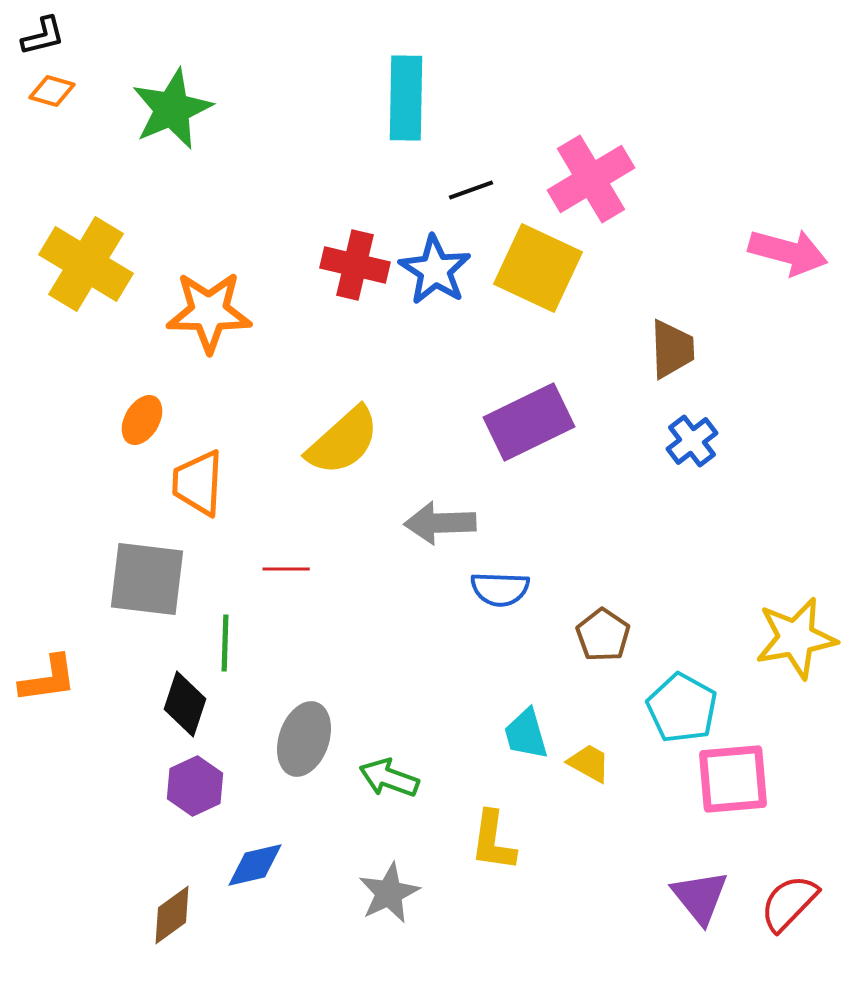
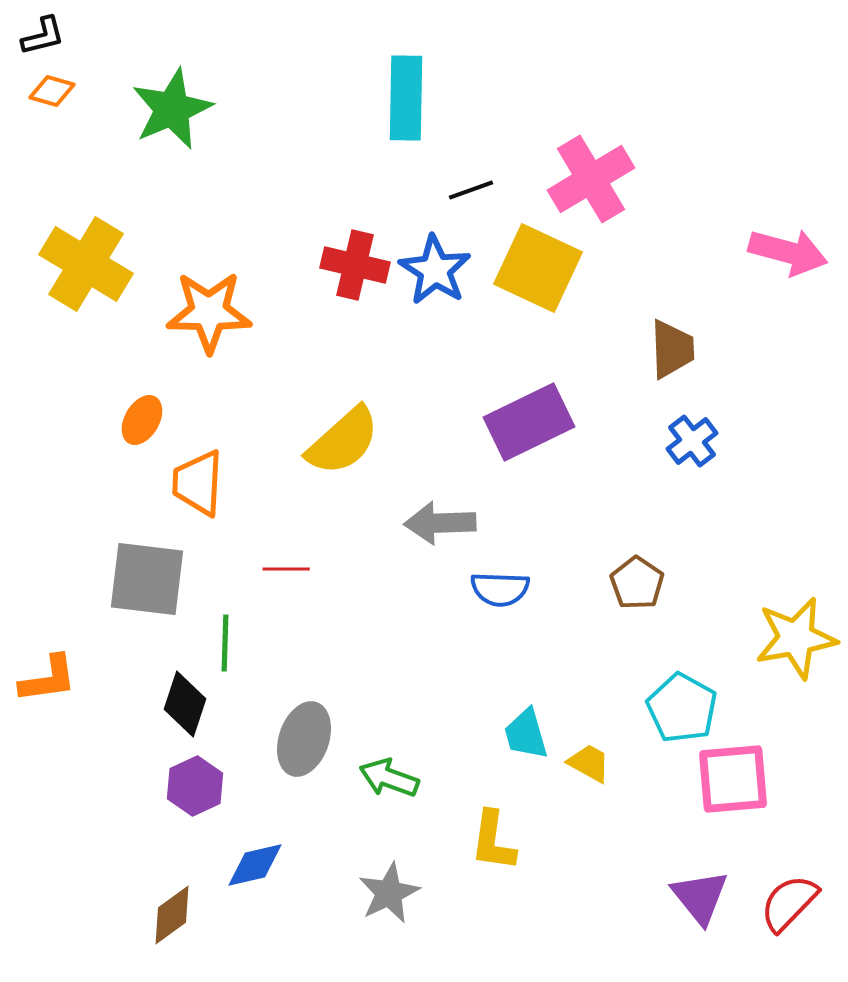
brown pentagon: moved 34 px right, 52 px up
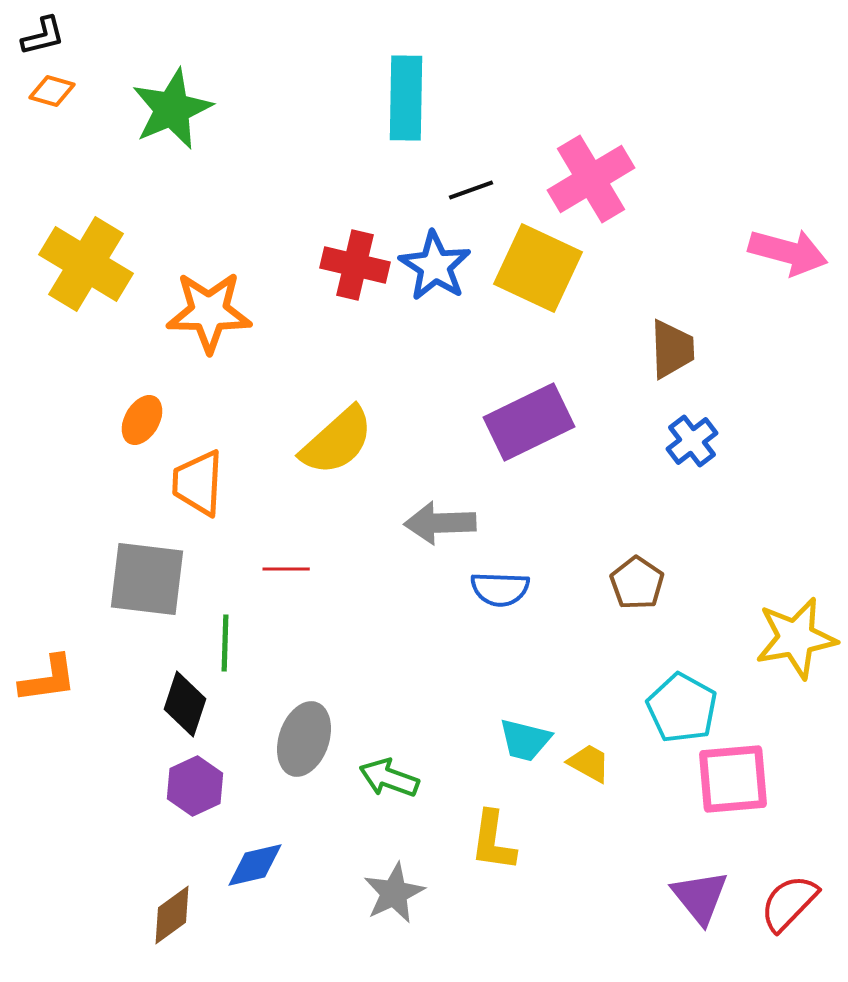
blue star: moved 4 px up
yellow semicircle: moved 6 px left
cyan trapezoid: moved 1 px left, 6 px down; rotated 60 degrees counterclockwise
gray star: moved 5 px right
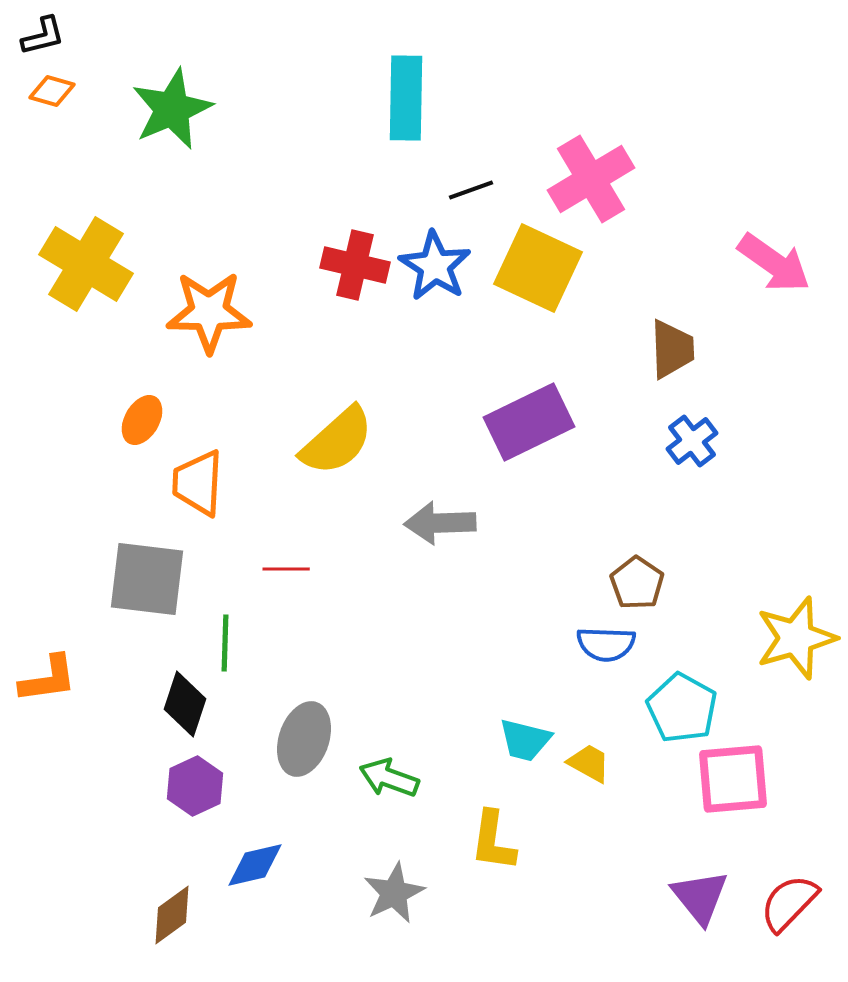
pink arrow: moved 14 px left, 11 px down; rotated 20 degrees clockwise
blue semicircle: moved 106 px right, 55 px down
yellow star: rotated 6 degrees counterclockwise
